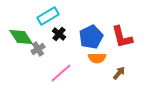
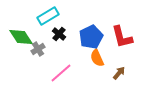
orange semicircle: rotated 66 degrees clockwise
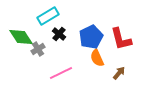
red L-shape: moved 1 px left, 2 px down
pink line: rotated 15 degrees clockwise
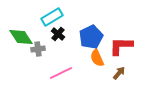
cyan rectangle: moved 4 px right, 1 px down
black cross: moved 1 px left
red L-shape: moved 7 px down; rotated 105 degrees clockwise
gray cross: rotated 24 degrees clockwise
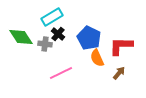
blue pentagon: moved 2 px left, 1 px down; rotated 20 degrees counterclockwise
gray cross: moved 7 px right, 5 px up; rotated 16 degrees clockwise
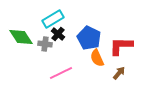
cyan rectangle: moved 1 px right, 2 px down
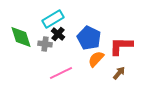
green diamond: rotated 15 degrees clockwise
orange semicircle: moved 1 px left, 1 px down; rotated 66 degrees clockwise
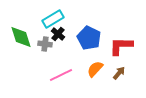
orange semicircle: moved 1 px left, 10 px down
pink line: moved 2 px down
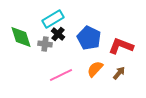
red L-shape: rotated 20 degrees clockwise
